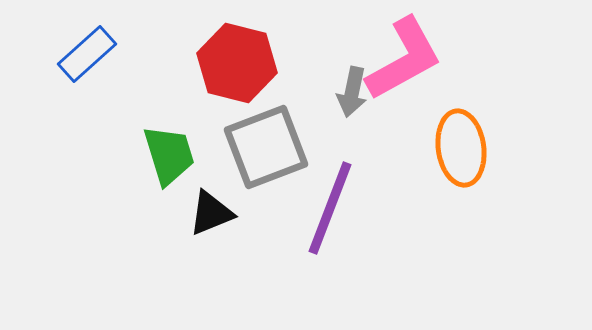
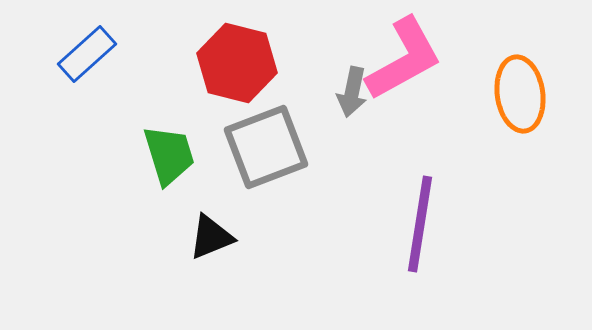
orange ellipse: moved 59 px right, 54 px up
purple line: moved 90 px right, 16 px down; rotated 12 degrees counterclockwise
black triangle: moved 24 px down
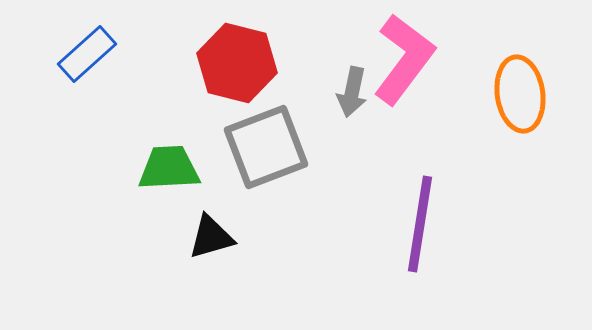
pink L-shape: rotated 24 degrees counterclockwise
green trapezoid: moved 13 px down; rotated 76 degrees counterclockwise
black triangle: rotated 6 degrees clockwise
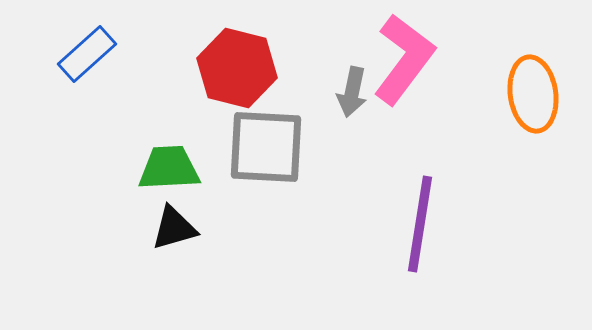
red hexagon: moved 5 px down
orange ellipse: moved 13 px right
gray square: rotated 24 degrees clockwise
black triangle: moved 37 px left, 9 px up
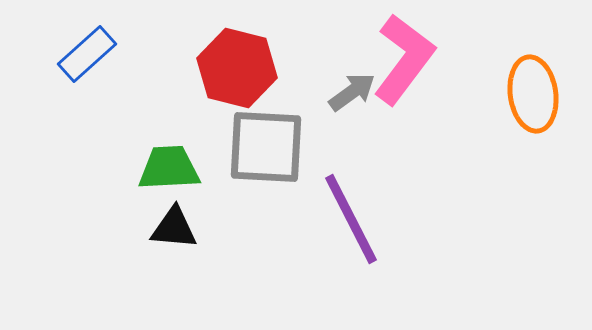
gray arrow: rotated 138 degrees counterclockwise
purple line: moved 69 px left, 5 px up; rotated 36 degrees counterclockwise
black triangle: rotated 21 degrees clockwise
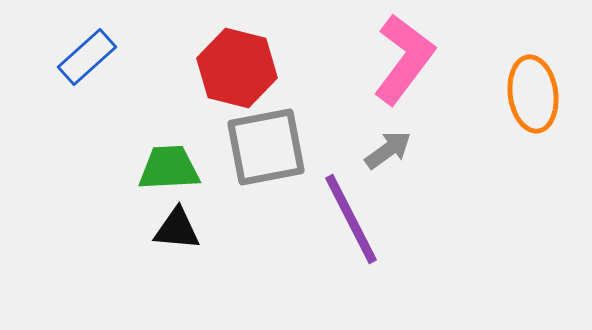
blue rectangle: moved 3 px down
gray arrow: moved 36 px right, 58 px down
gray square: rotated 14 degrees counterclockwise
black triangle: moved 3 px right, 1 px down
